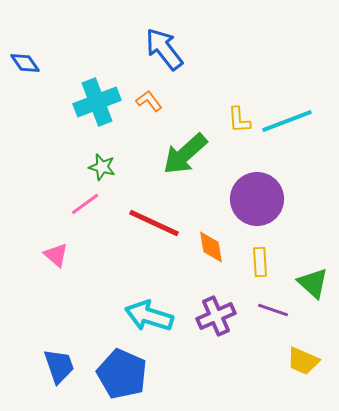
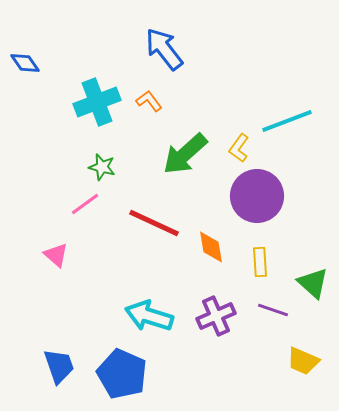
yellow L-shape: moved 28 px down; rotated 40 degrees clockwise
purple circle: moved 3 px up
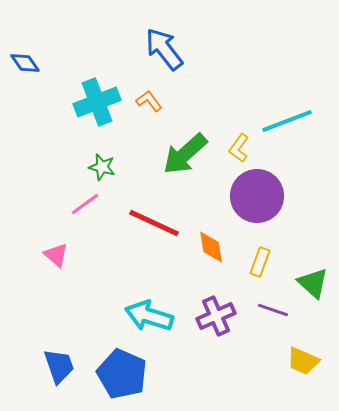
yellow rectangle: rotated 24 degrees clockwise
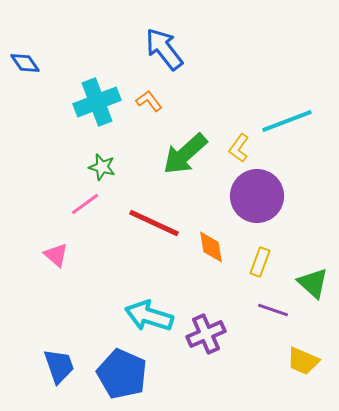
purple cross: moved 10 px left, 18 px down
